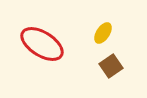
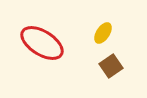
red ellipse: moved 1 px up
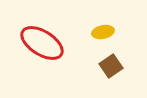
yellow ellipse: moved 1 px up; rotated 45 degrees clockwise
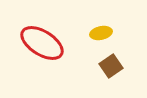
yellow ellipse: moved 2 px left, 1 px down
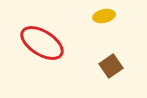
yellow ellipse: moved 3 px right, 17 px up
